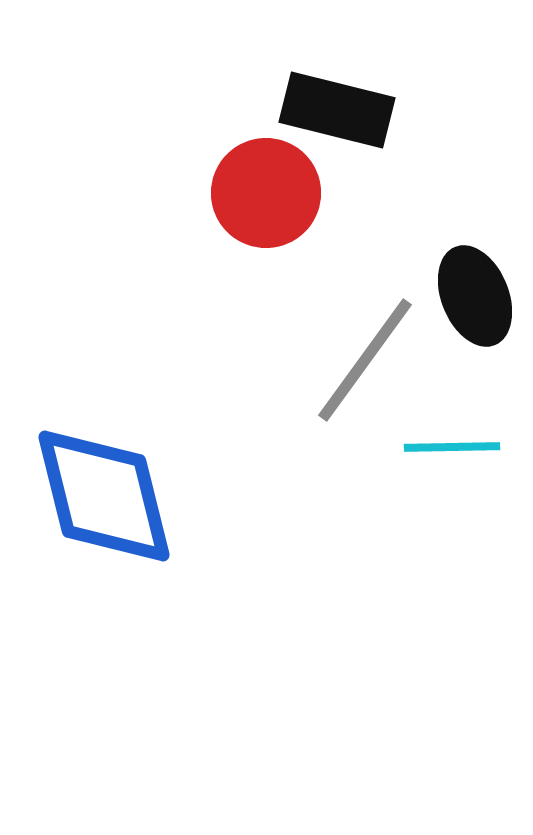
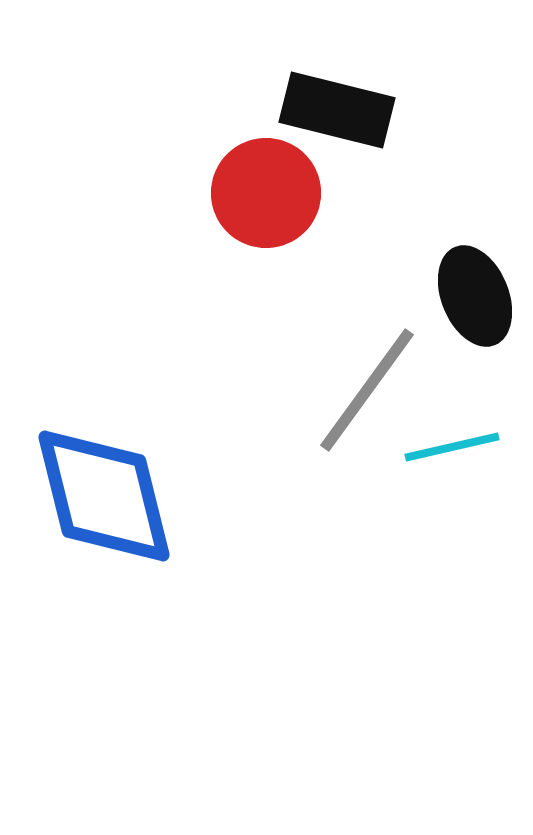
gray line: moved 2 px right, 30 px down
cyan line: rotated 12 degrees counterclockwise
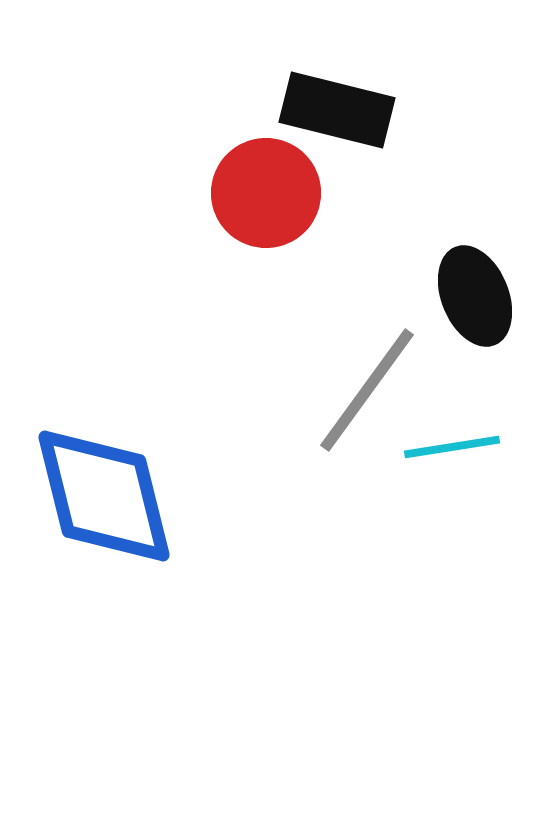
cyan line: rotated 4 degrees clockwise
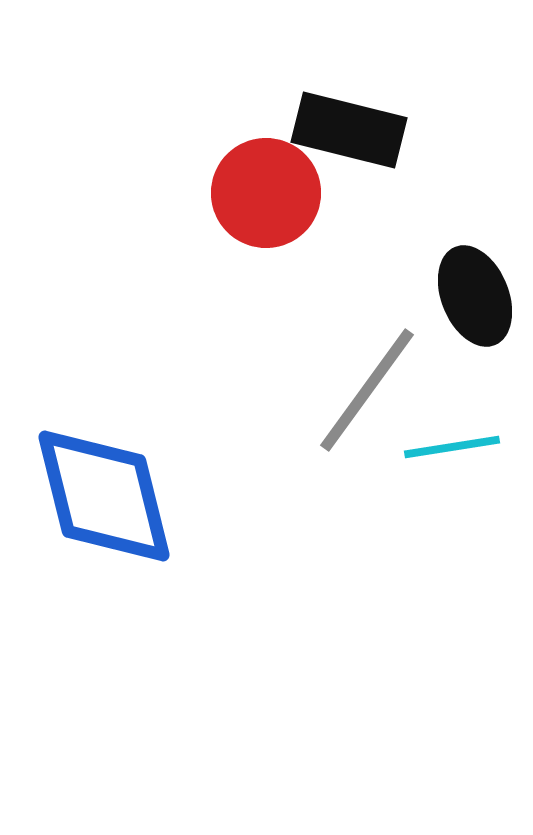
black rectangle: moved 12 px right, 20 px down
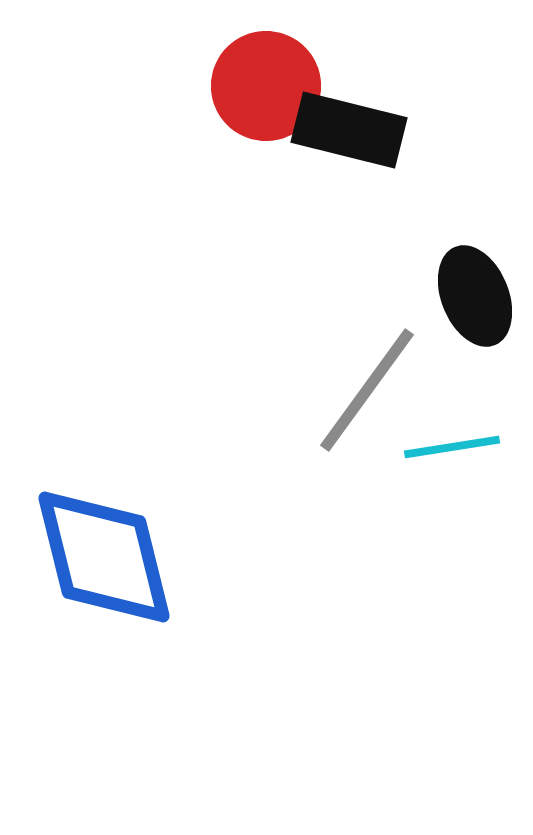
red circle: moved 107 px up
blue diamond: moved 61 px down
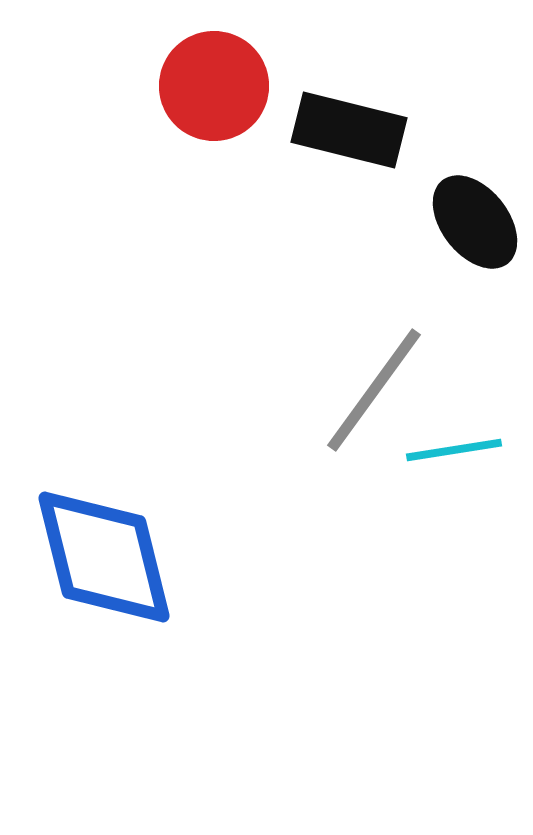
red circle: moved 52 px left
black ellipse: moved 74 px up; rotated 16 degrees counterclockwise
gray line: moved 7 px right
cyan line: moved 2 px right, 3 px down
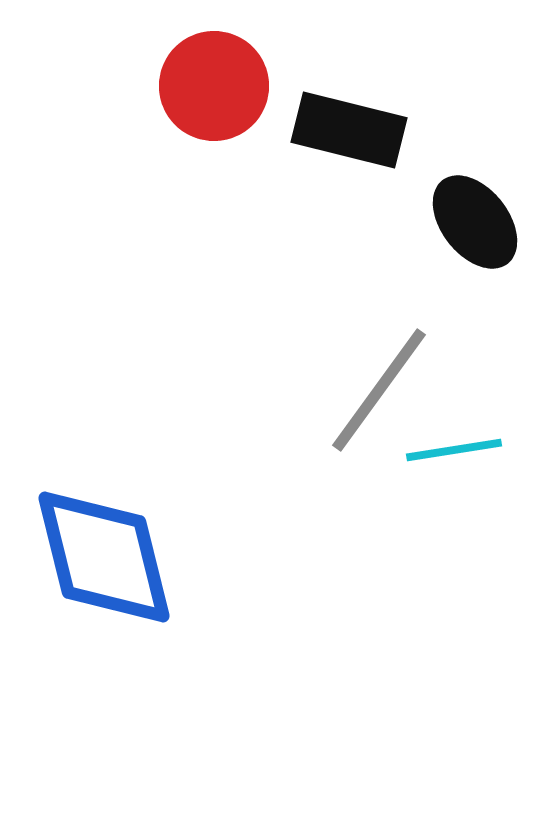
gray line: moved 5 px right
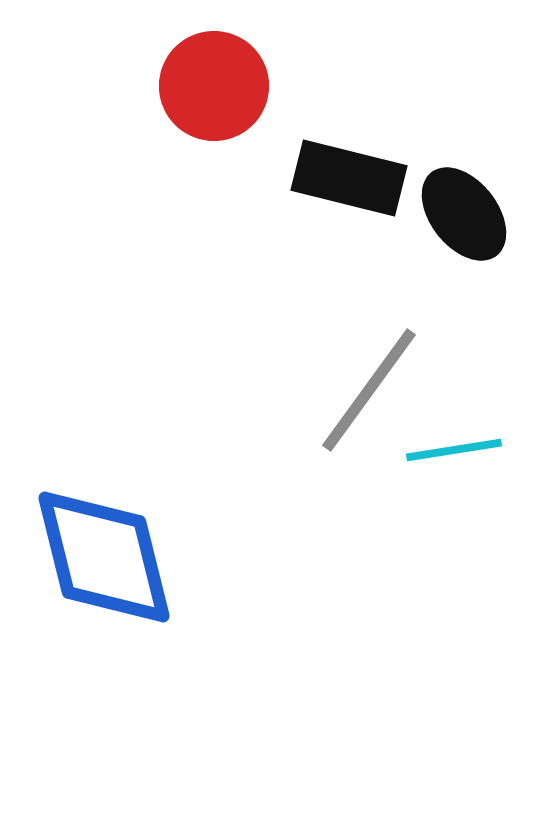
black rectangle: moved 48 px down
black ellipse: moved 11 px left, 8 px up
gray line: moved 10 px left
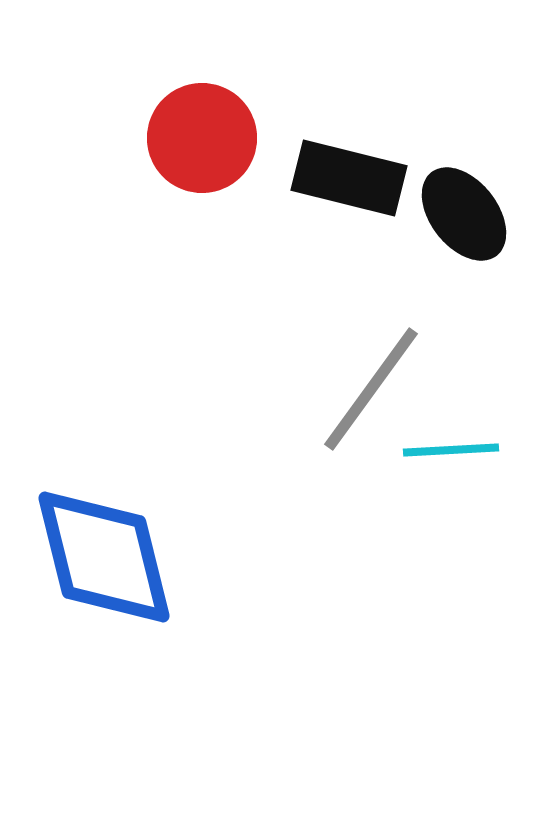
red circle: moved 12 px left, 52 px down
gray line: moved 2 px right, 1 px up
cyan line: moved 3 px left; rotated 6 degrees clockwise
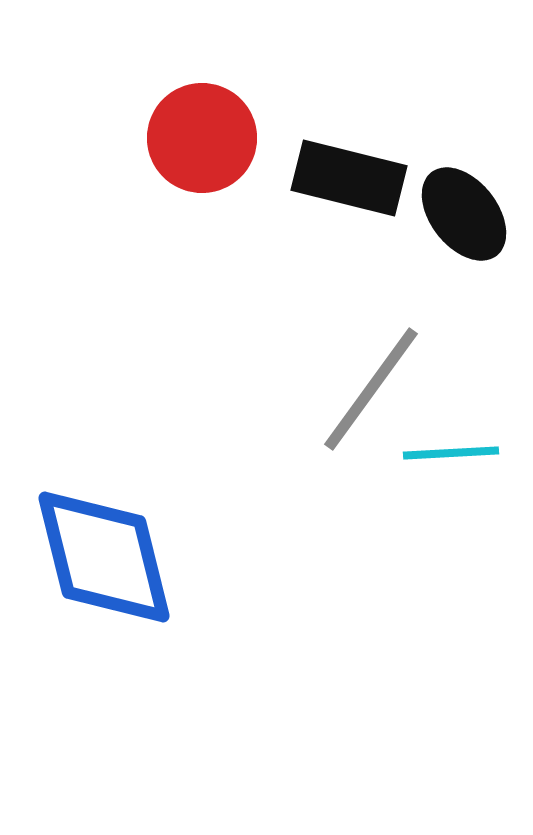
cyan line: moved 3 px down
